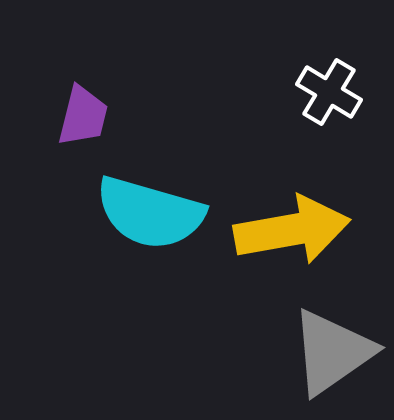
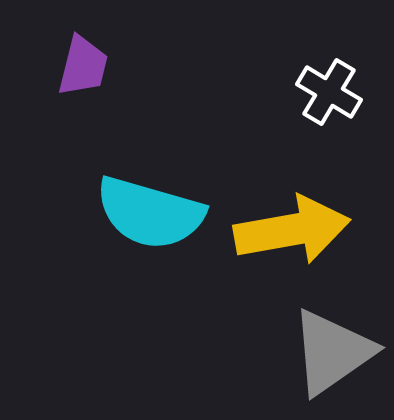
purple trapezoid: moved 50 px up
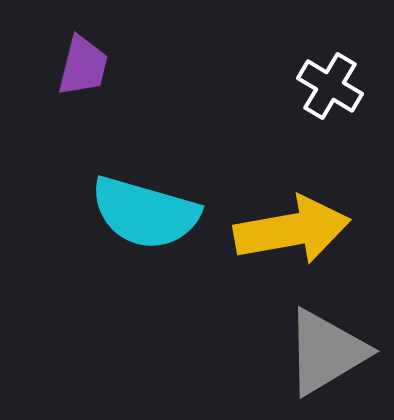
white cross: moved 1 px right, 6 px up
cyan semicircle: moved 5 px left
gray triangle: moved 6 px left; rotated 4 degrees clockwise
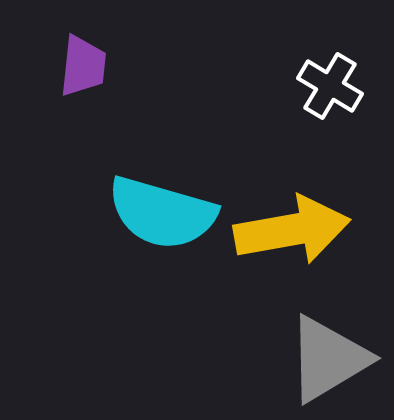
purple trapezoid: rotated 8 degrees counterclockwise
cyan semicircle: moved 17 px right
gray triangle: moved 2 px right, 7 px down
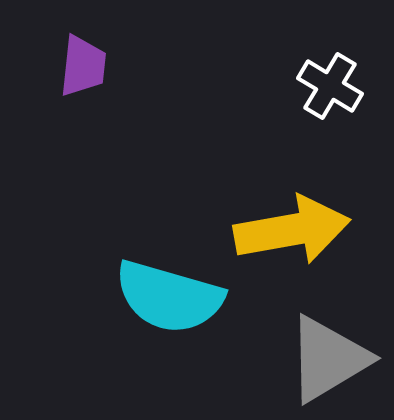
cyan semicircle: moved 7 px right, 84 px down
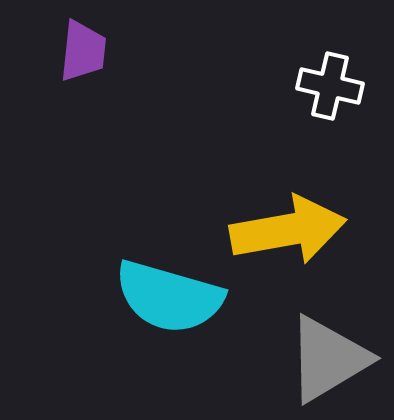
purple trapezoid: moved 15 px up
white cross: rotated 18 degrees counterclockwise
yellow arrow: moved 4 px left
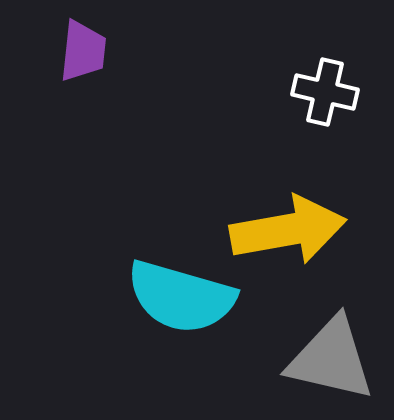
white cross: moved 5 px left, 6 px down
cyan semicircle: moved 12 px right
gray triangle: moved 3 px right; rotated 44 degrees clockwise
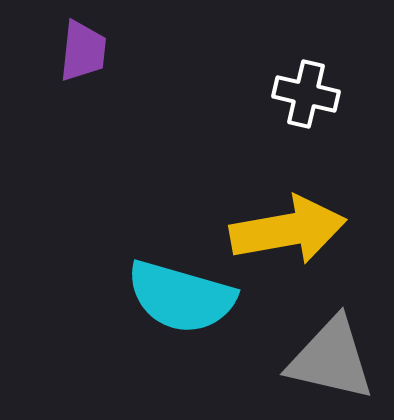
white cross: moved 19 px left, 2 px down
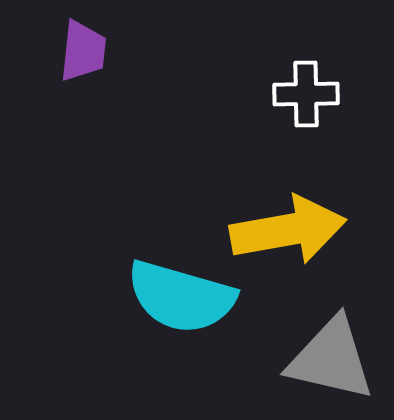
white cross: rotated 14 degrees counterclockwise
